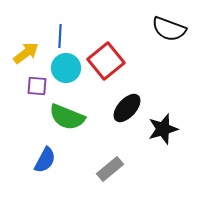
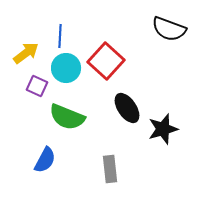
red square: rotated 9 degrees counterclockwise
purple square: rotated 20 degrees clockwise
black ellipse: rotated 76 degrees counterclockwise
gray rectangle: rotated 56 degrees counterclockwise
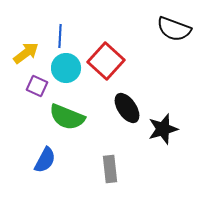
black semicircle: moved 5 px right
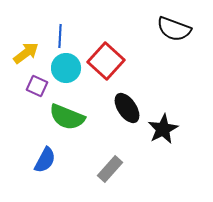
black star: rotated 12 degrees counterclockwise
gray rectangle: rotated 48 degrees clockwise
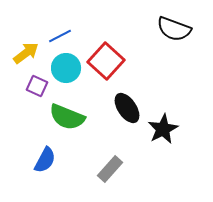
blue line: rotated 60 degrees clockwise
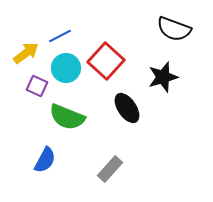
black star: moved 52 px up; rotated 12 degrees clockwise
